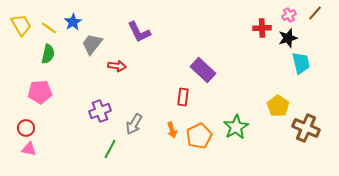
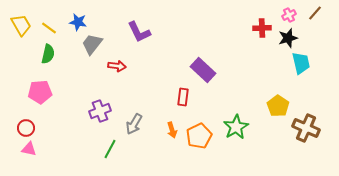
blue star: moved 5 px right; rotated 30 degrees counterclockwise
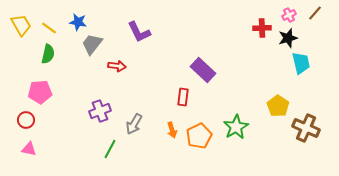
red circle: moved 8 px up
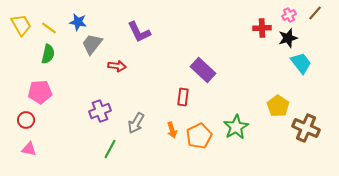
cyan trapezoid: rotated 25 degrees counterclockwise
gray arrow: moved 2 px right, 1 px up
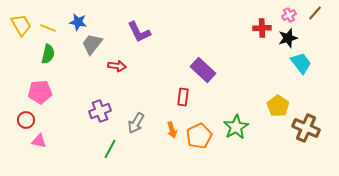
yellow line: moved 1 px left; rotated 14 degrees counterclockwise
pink triangle: moved 10 px right, 8 px up
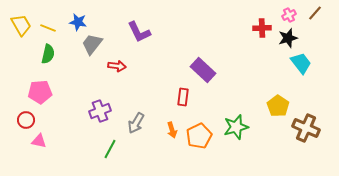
green star: rotated 15 degrees clockwise
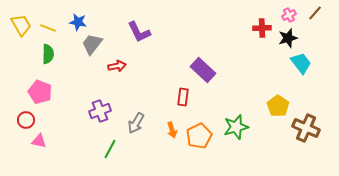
green semicircle: rotated 12 degrees counterclockwise
red arrow: rotated 18 degrees counterclockwise
pink pentagon: rotated 25 degrees clockwise
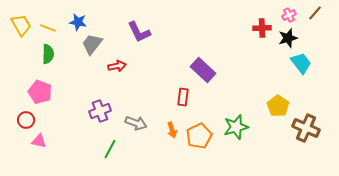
gray arrow: rotated 100 degrees counterclockwise
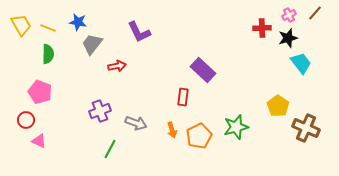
pink triangle: rotated 14 degrees clockwise
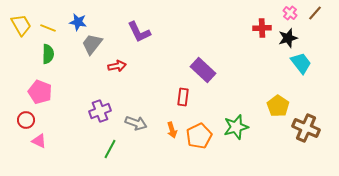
pink cross: moved 1 px right, 2 px up; rotated 24 degrees counterclockwise
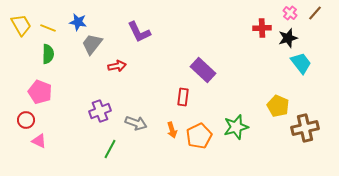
yellow pentagon: rotated 10 degrees counterclockwise
brown cross: moved 1 px left; rotated 36 degrees counterclockwise
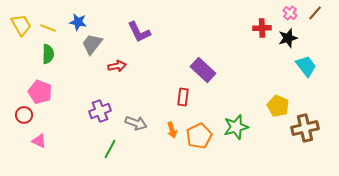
cyan trapezoid: moved 5 px right, 3 px down
red circle: moved 2 px left, 5 px up
